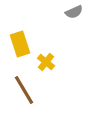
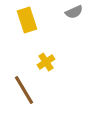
yellow rectangle: moved 7 px right, 24 px up
yellow cross: rotated 18 degrees clockwise
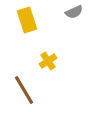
yellow cross: moved 2 px right, 1 px up
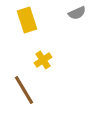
gray semicircle: moved 3 px right, 1 px down
yellow cross: moved 5 px left, 1 px up
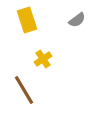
gray semicircle: moved 7 px down; rotated 12 degrees counterclockwise
yellow cross: moved 1 px up
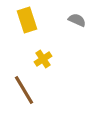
gray semicircle: rotated 120 degrees counterclockwise
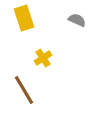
yellow rectangle: moved 3 px left, 2 px up
yellow cross: moved 1 px up
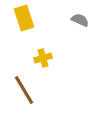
gray semicircle: moved 3 px right
yellow cross: rotated 18 degrees clockwise
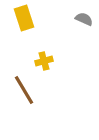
gray semicircle: moved 4 px right, 1 px up
yellow cross: moved 1 px right, 3 px down
